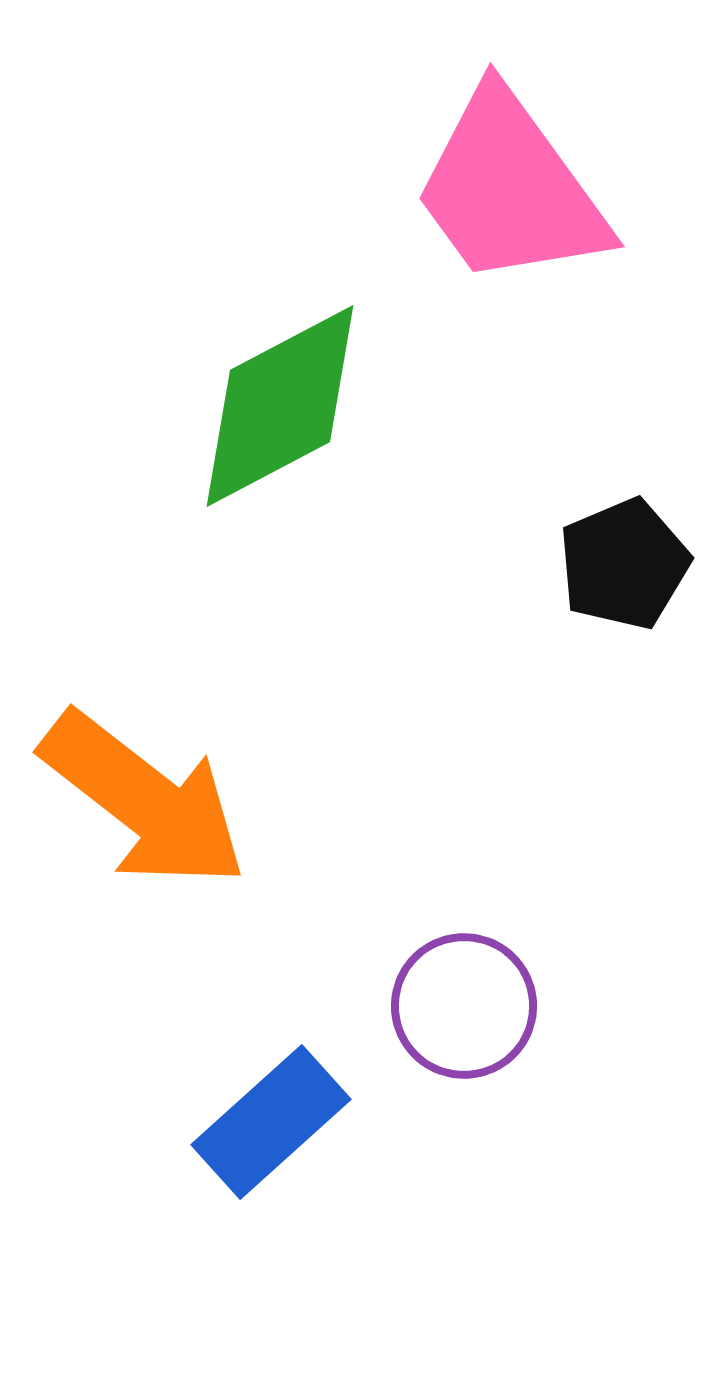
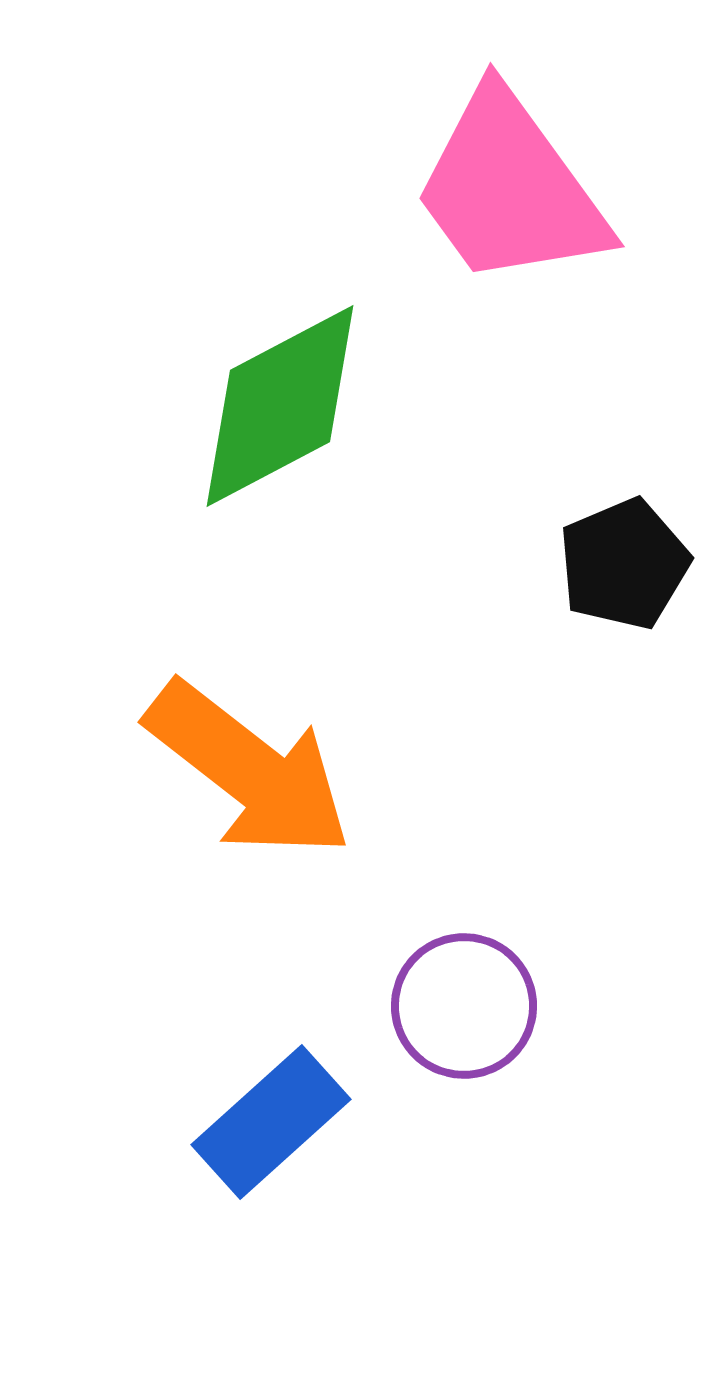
orange arrow: moved 105 px right, 30 px up
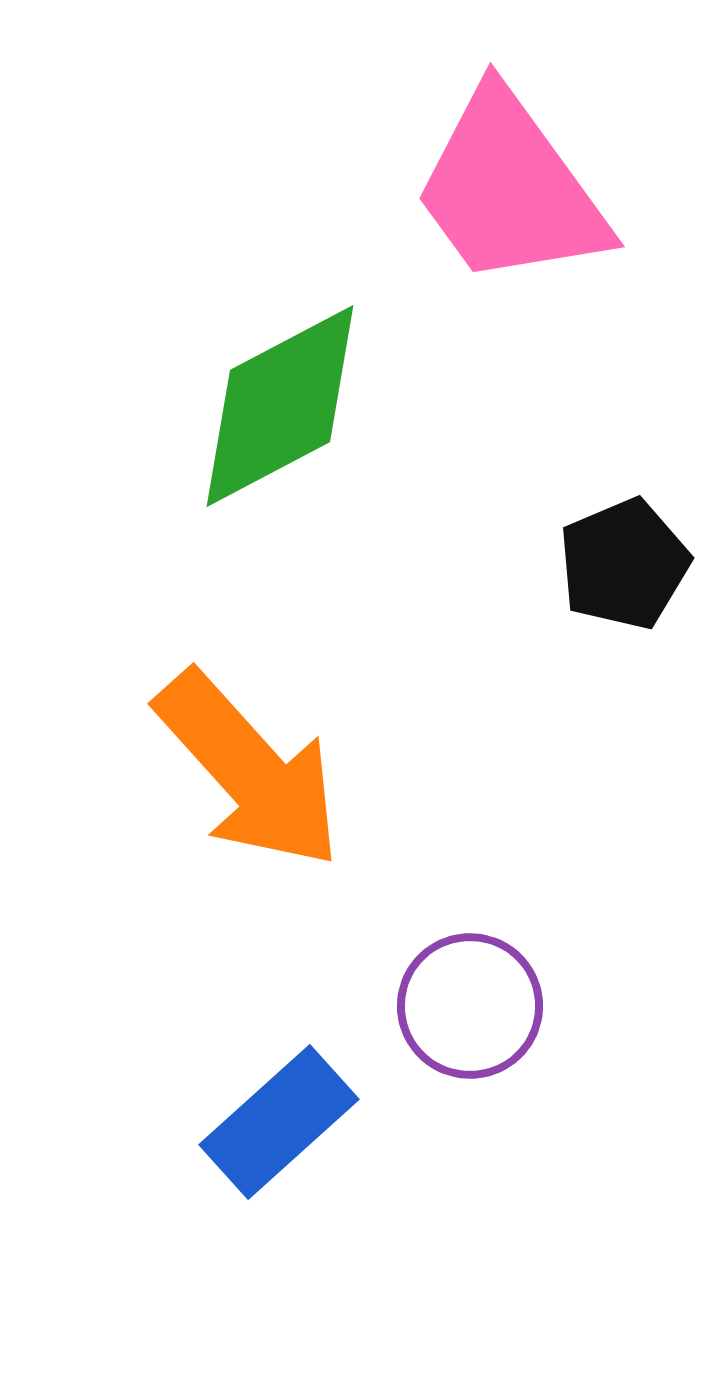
orange arrow: rotated 10 degrees clockwise
purple circle: moved 6 px right
blue rectangle: moved 8 px right
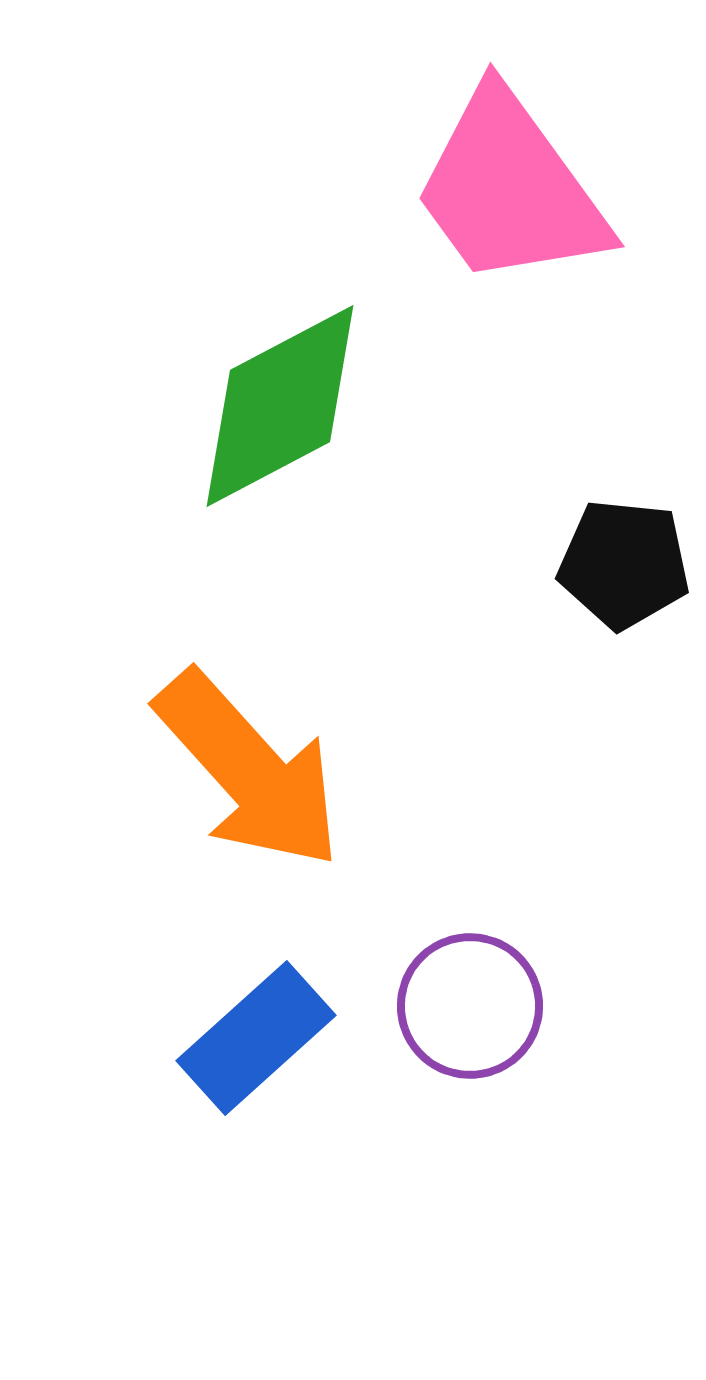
black pentagon: rotated 29 degrees clockwise
blue rectangle: moved 23 px left, 84 px up
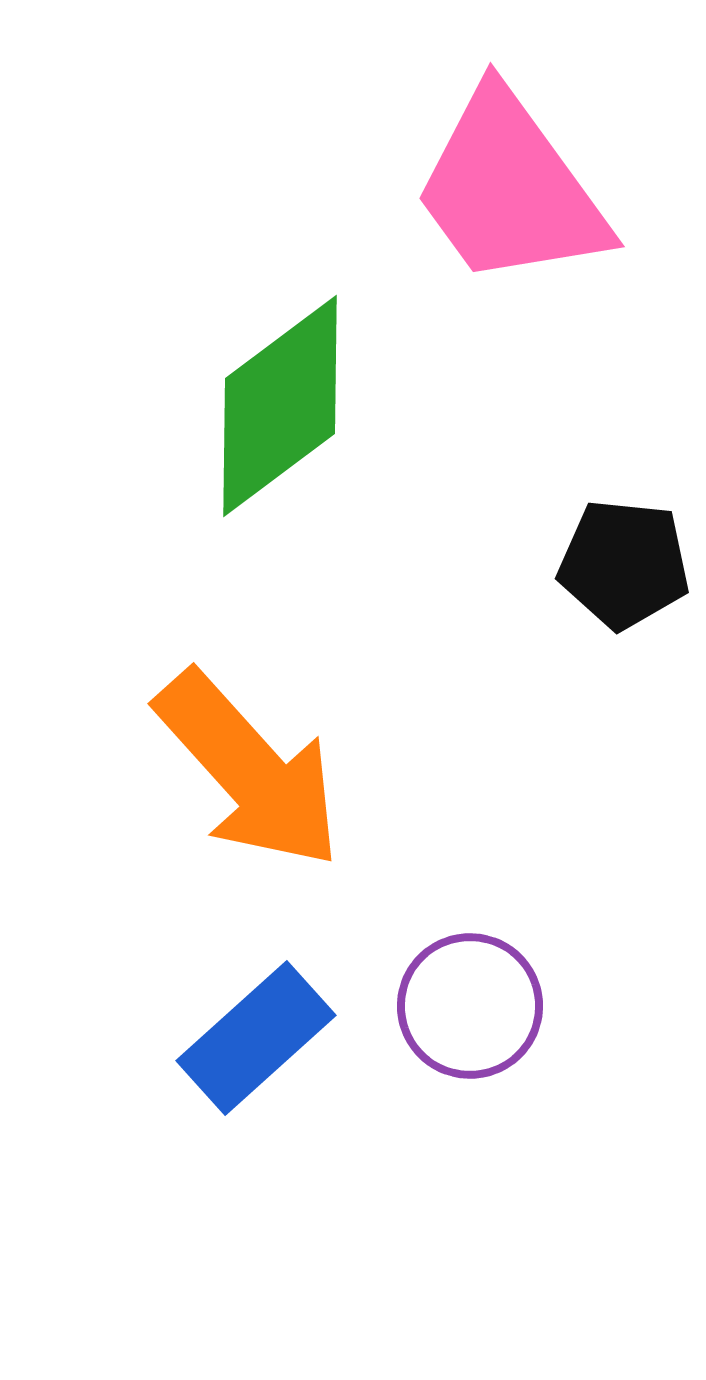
green diamond: rotated 9 degrees counterclockwise
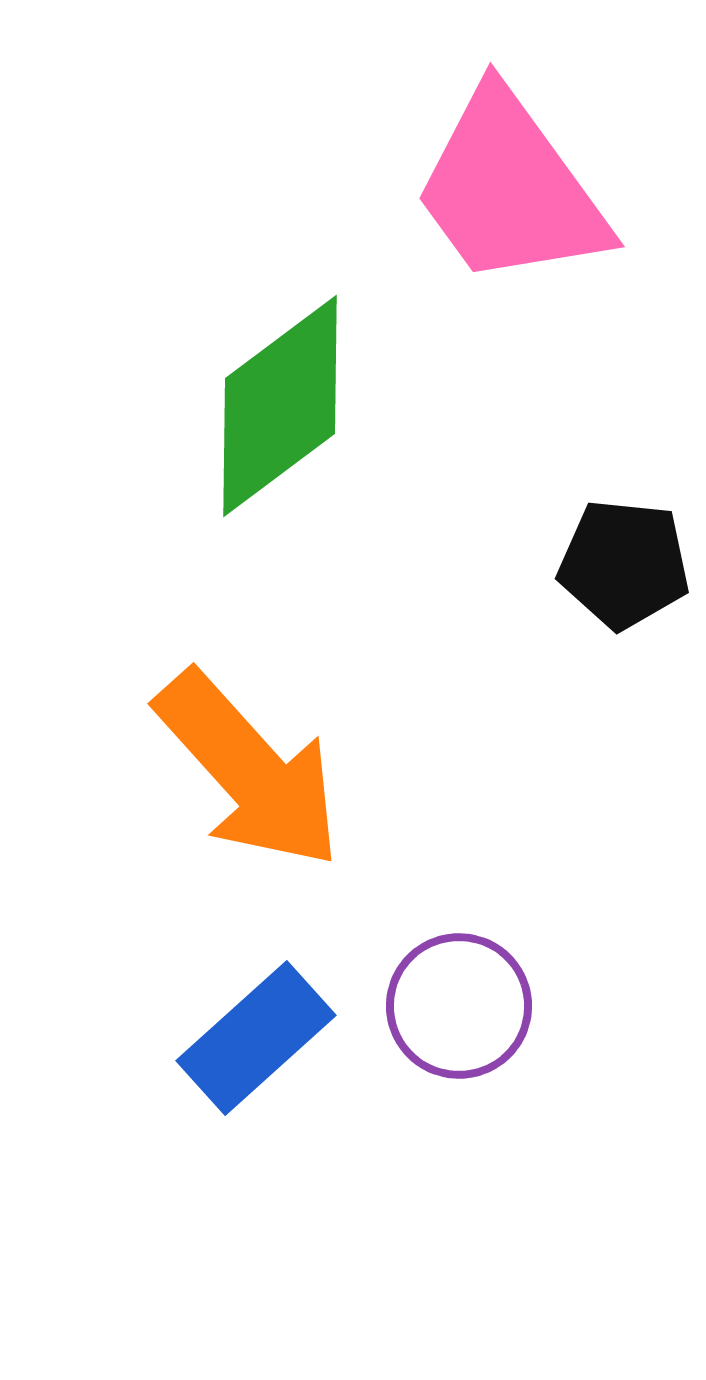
purple circle: moved 11 px left
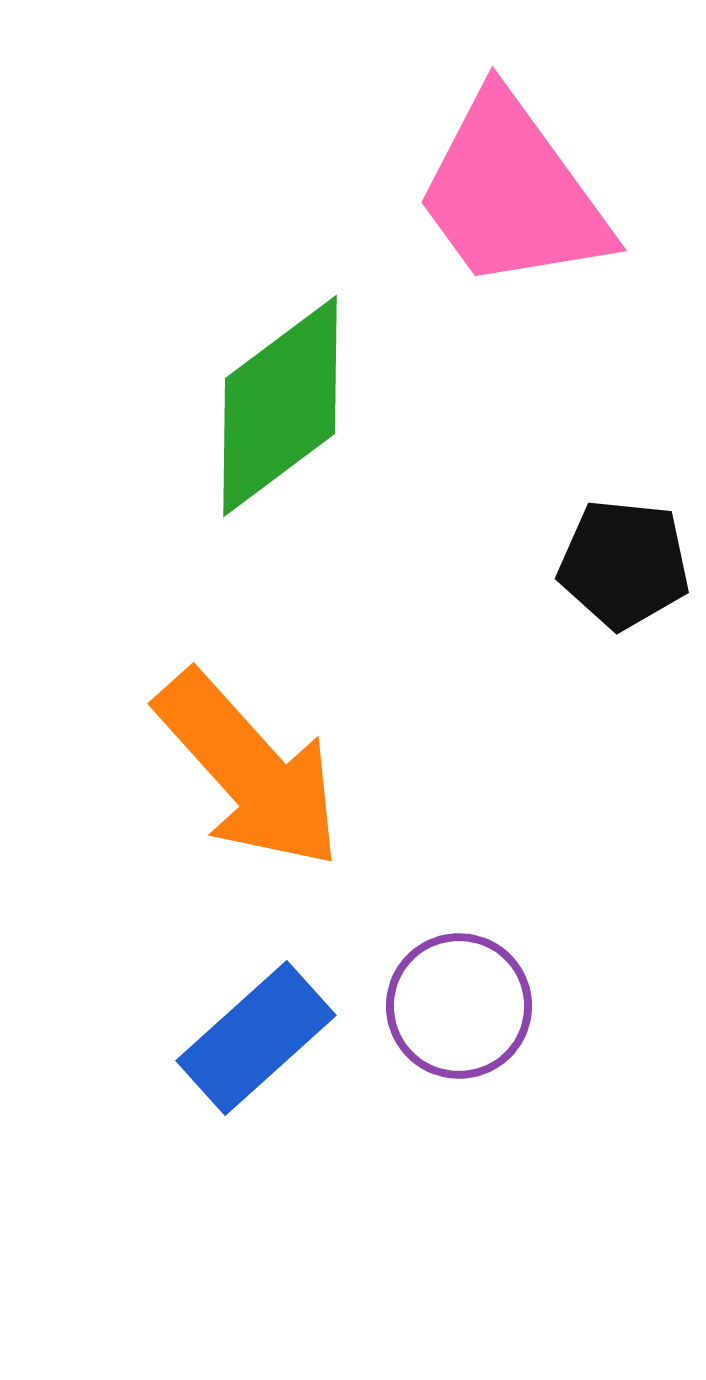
pink trapezoid: moved 2 px right, 4 px down
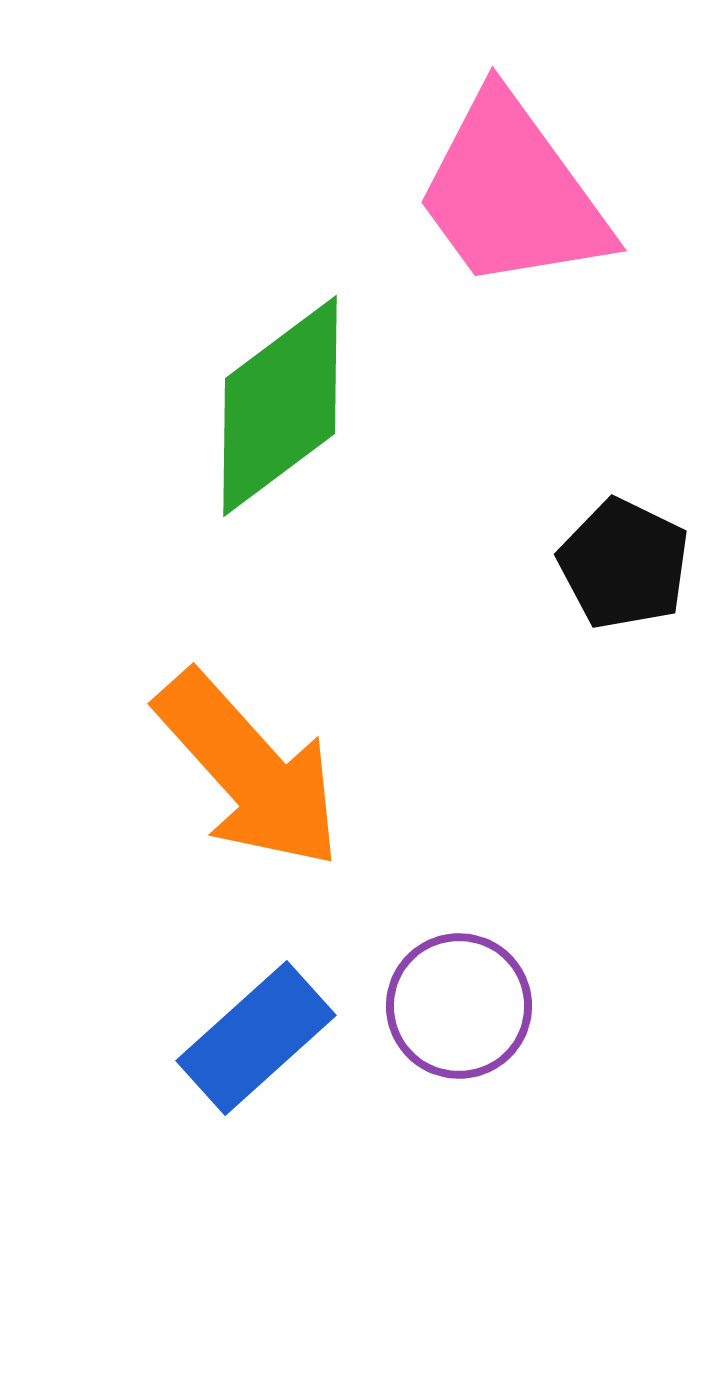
black pentagon: rotated 20 degrees clockwise
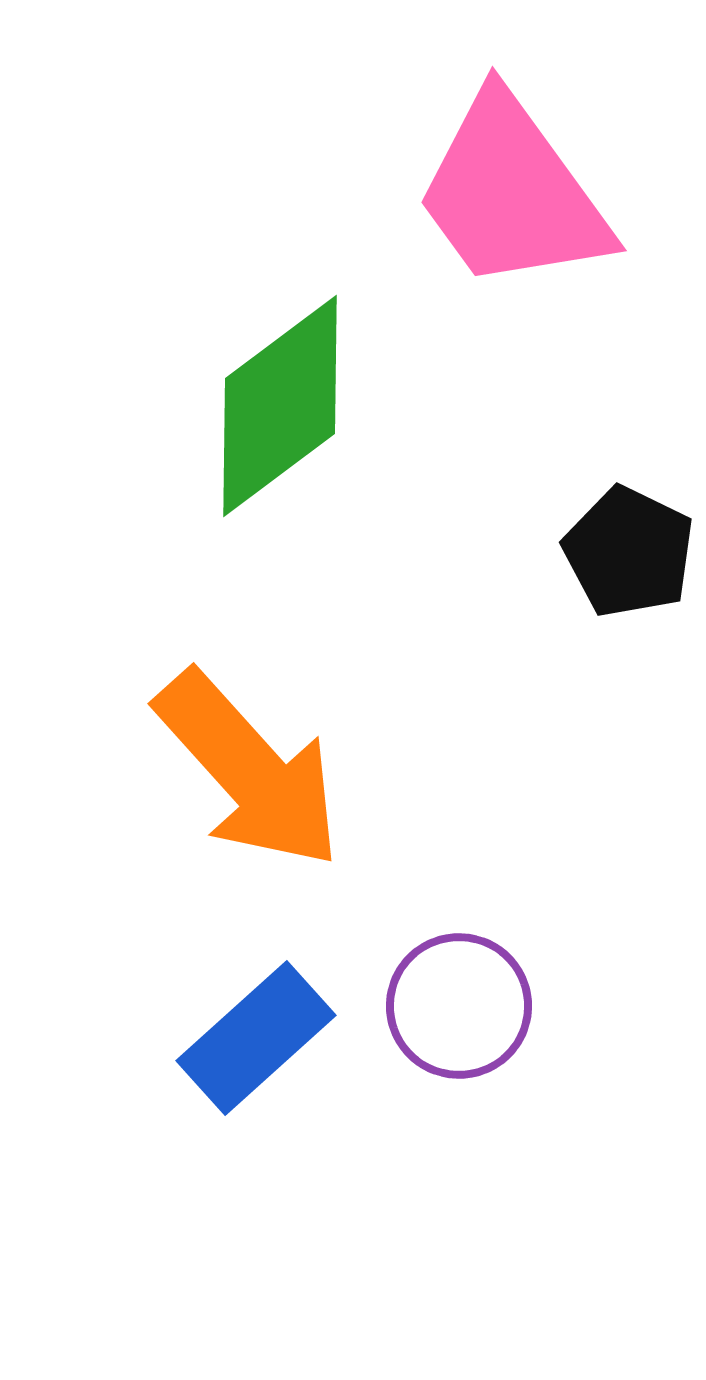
black pentagon: moved 5 px right, 12 px up
